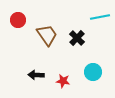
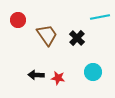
red star: moved 5 px left, 3 px up
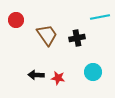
red circle: moved 2 px left
black cross: rotated 35 degrees clockwise
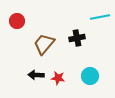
red circle: moved 1 px right, 1 px down
brown trapezoid: moved 3 px left, 9 px down; rotated 105 degrees counterclockwise
cyan circle: moved 3 px left, 4 px down
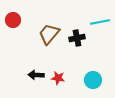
cyan line: moved 5 px down
red circle: moved 4 px left, 1 px up
brown trapezoid: moved 5 px right, 10 px up
cyan circle: moved 3 px right, 4 px down
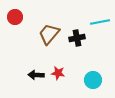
red circle: moved 2 px right, 3 px up
red star: moved 5 px up
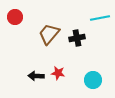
cyan line: moved 4 px up
black arrow: moved 1 px down
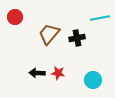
black arrow: moved 1 px right, 3 px up
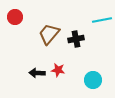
cyan line: moved 2 px right, 2 px down
black cross: moved 1 px left, 1 px down
red star: moved 3 px up
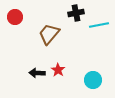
cyan line: moved 3 px left, 5 px down
black cross: moved 26 px up
red star: rotated 24 degrees clockwise
